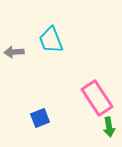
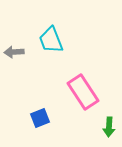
pink rectangle: moved 14 px left, 6 px up
green arrow: rotated 12 degrees clockwise
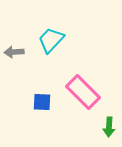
cyan trapezoid: rotated 64 degrees clockwise
pink rectangle: rotated 12 degrees counterclockwise
blue square: moved 2 px right, 16 px up; rotated 24 degrees clockwise
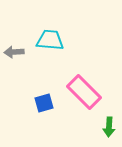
cyan trapezoid: moved 1 px left; rotated 52 degrees clockwise
pink rectangle: moved 1 px right
blue square: moved 2 px right, 1 px down; rotated 18 degrees counterclockwise
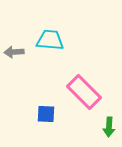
blue square: moved 2 px right, 11 px down; rotated 18 degrees clockwise
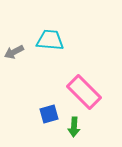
gray arrow: rotated 24 degrees counterclockwise
blue square: moved 3 px right; rotated 18 degrees counterclockwise
green arrow: moved 35 px left
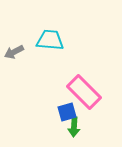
blue square: moved 18 px right, 2 px up
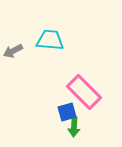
gray arrow: moved 1 px left, 1 px up
